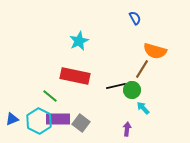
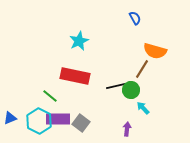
green circle: moved 1 px left
blue triangle: moved 2 px left, 1 px up
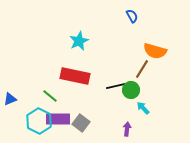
blue semicircle: moved 3 px left, 2 px up
blue triangle: moved 19 px up
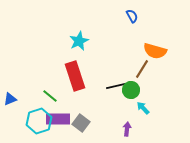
red rectangle: rotated 60 degrees clockwise
cyan hexagon: rotated 15 degrees clockwise
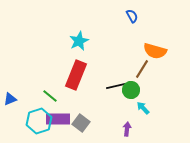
red rectangle: moved 1 px right, 1 px up; rotated 40 degrees clockwise
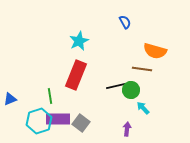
blue semicircle: moved 7 px left, 6 px down
brown line: rotated 66 degrees clockwise
green line: rotated 42 degrees clockwise
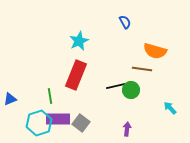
cyan arrow: moved 27 px right
cyan hexagon: moved 2 px down
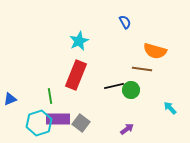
black line: moved 2 px left
purple arrow: rotated 48 degrees clockwise
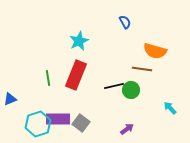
green line: moved 2 px left, 18 px up
cyan hexagon: moved 1 px left, 1 px down
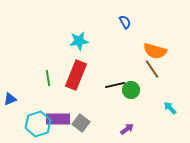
cyan star: rotated 18 degrees clockwise
brown line: moved 10 px right; rotated 48 degrees clockwise
black line: moved 1 px right, 1 px up
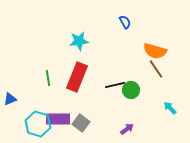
brown line: moved 4 px right
red rectangle: moved 1 px right, 2 px down
cyan hexagon: rotated 25 degrees counterclockwise
